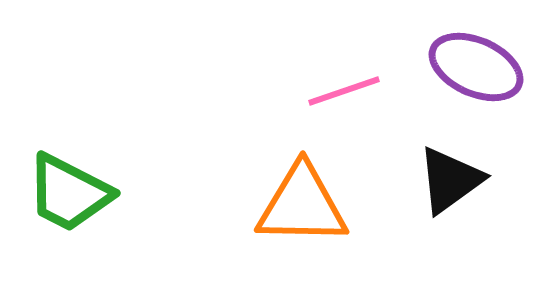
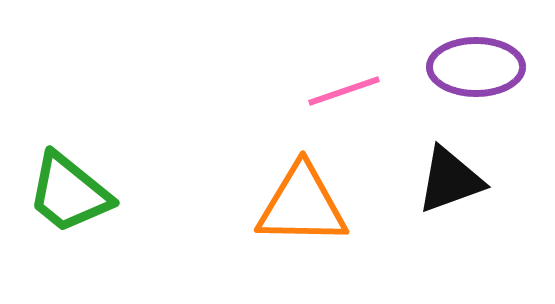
purple ellipse: rotated 24 degrees counterclockwise
black triangle: rotated 16 degrees clockwise
green trapezoid: rotated 12 degrees clockwise
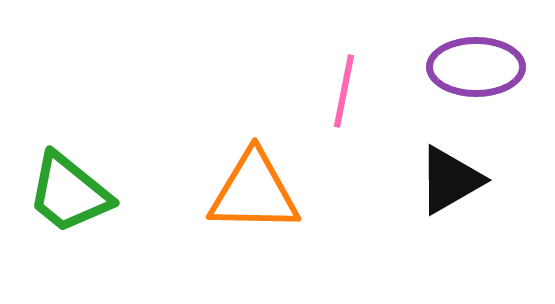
pink line: rotated 60 degrees counterclockwise
black triangle: rotated 10 degrees counterclockwise
orange triangle: moved 48 px left, 13 px up
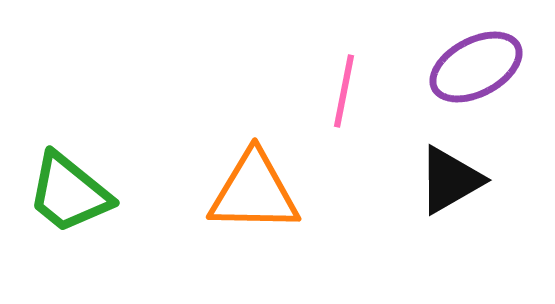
purple ellipse: rotated 28 degrees counterclockwise
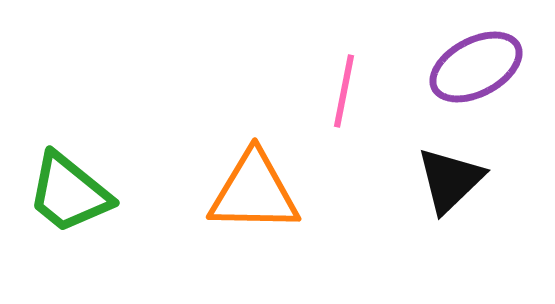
black triangle: rotated 14 degrees counterclockwise
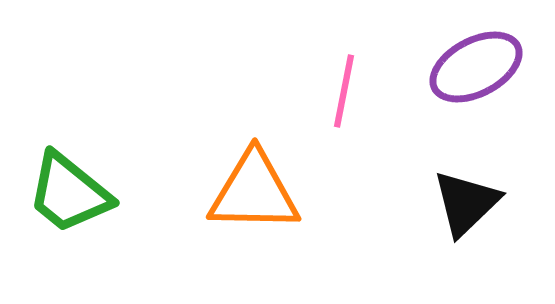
black triangle: moved 16 px right, 23 px down
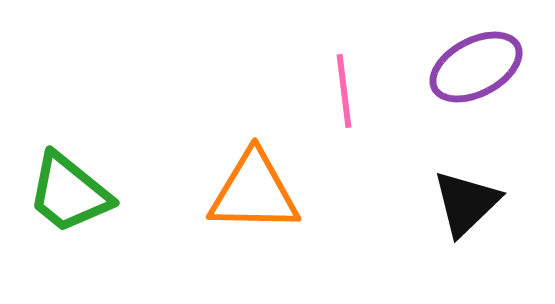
pink line: rotated 18 degrees counterclockwise
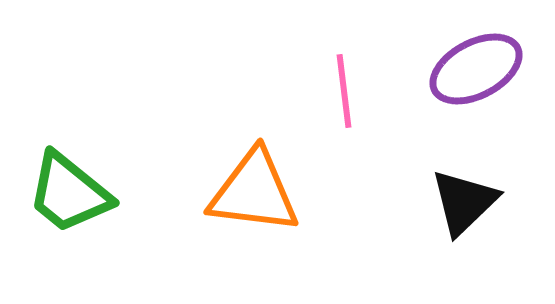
purple ellipse: moved 2 px down
orange triangle: rotated 6 degrees clockwise
black triangle: moved 2 px left, 1 px up
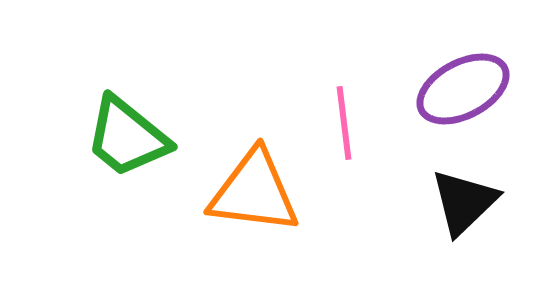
purple ellipse: moved 13 px left, 20 px down
pink line: moved 32 px down
green trapezoid: moved 58 px right, 56 px up
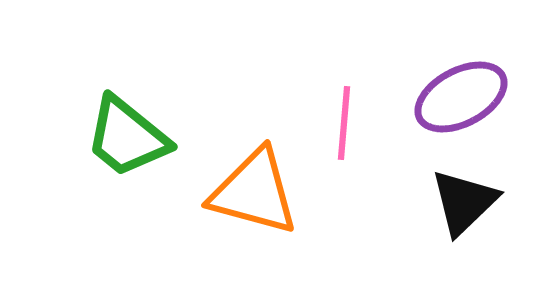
purple ellipse: moved 2 px left, 8 px down
pink line: rotated 12 degrees clockwise
orange triangle: rotated 8 degrees clockwise
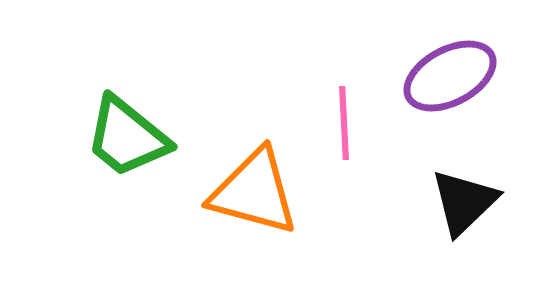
purple ellipse: moved 11 px left, 21 px up
pink line: rotated 8 degrees counterclockwise
